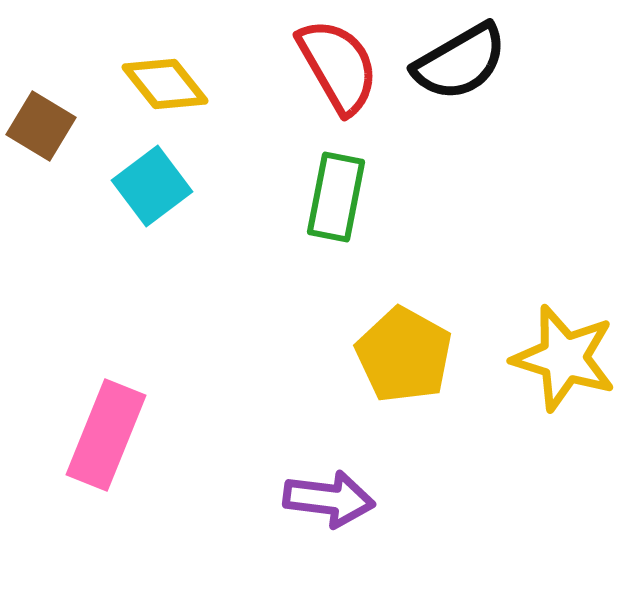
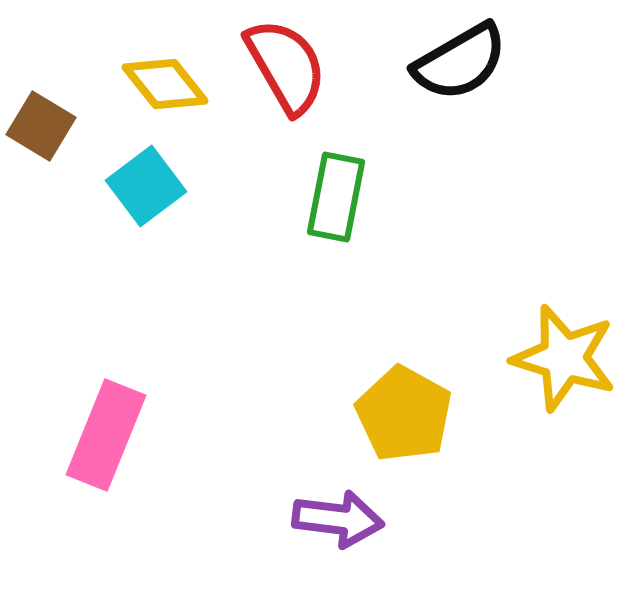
red semicircle: moved 52 px left
cyan square: moved 6 px left
yellow pentagon: moved 59 px down
purple arrow: moved 9 px right, 20 px down
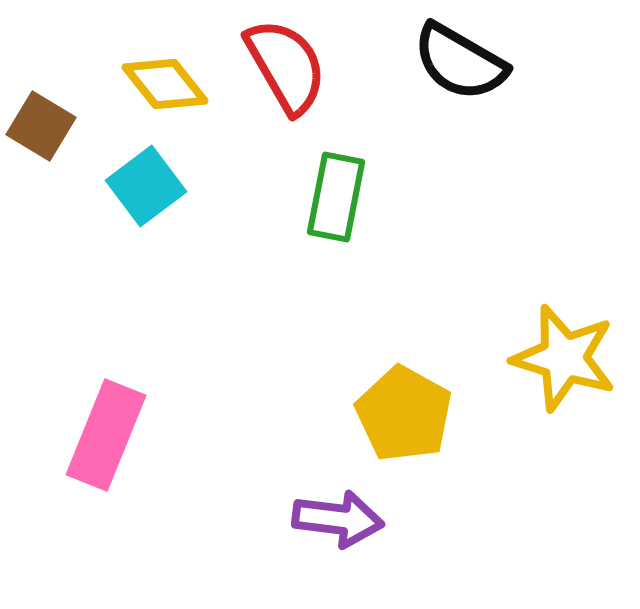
black semicircle: rotated 60 degrees clockwise
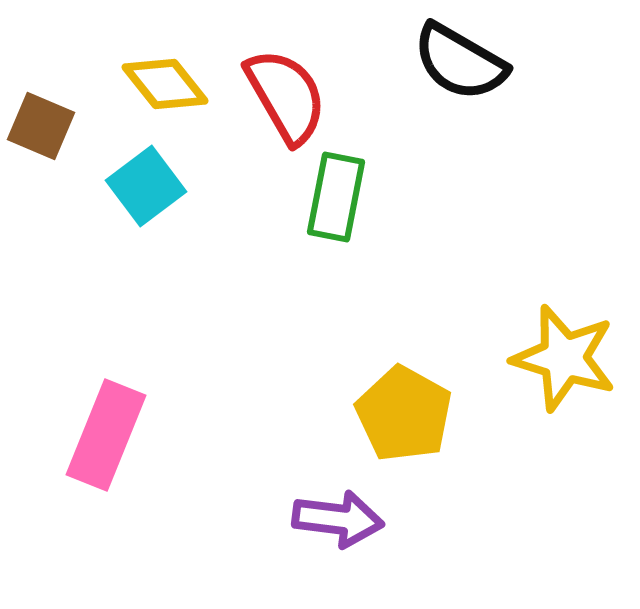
red semicircle: moved 30 px down
brown square: rotated 8 degrees counterclockwise
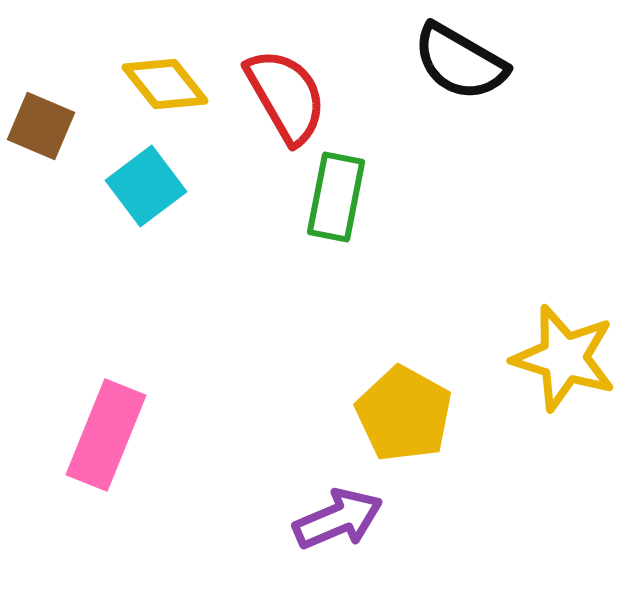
purple arrow: rotated 30 degrees counterclockwise
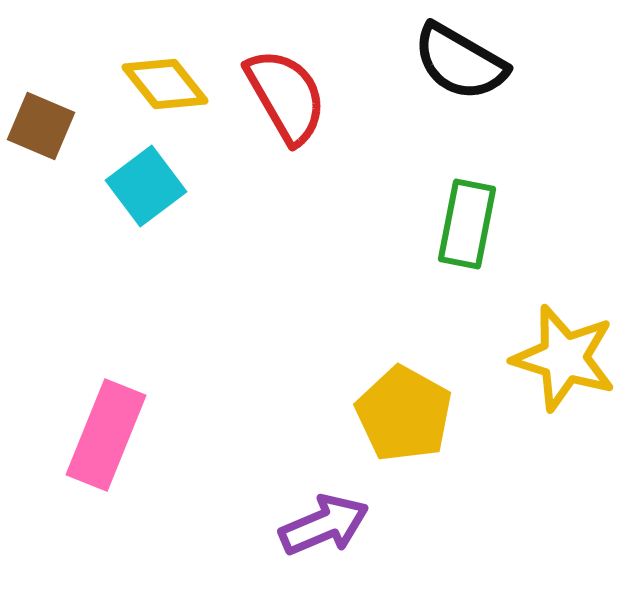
green rectangle: moved 131 px right, 27 px down
purple arrow: moved 14 px left, 6 px down
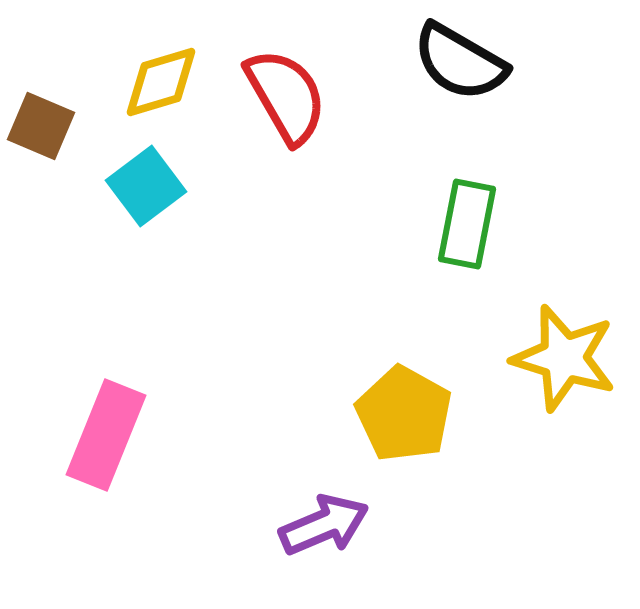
yellow diamond: moved 4 px left, 2 px up; rotated 68 degrees counterclockwise
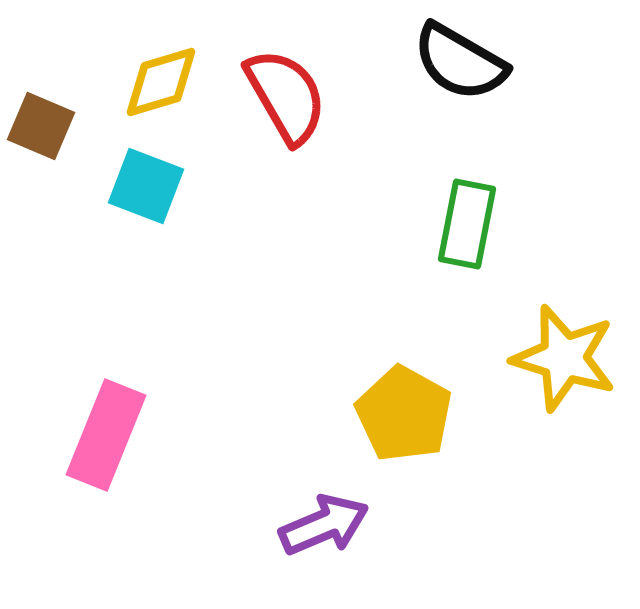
cyan square: rotated 32 degrees counterclockwise
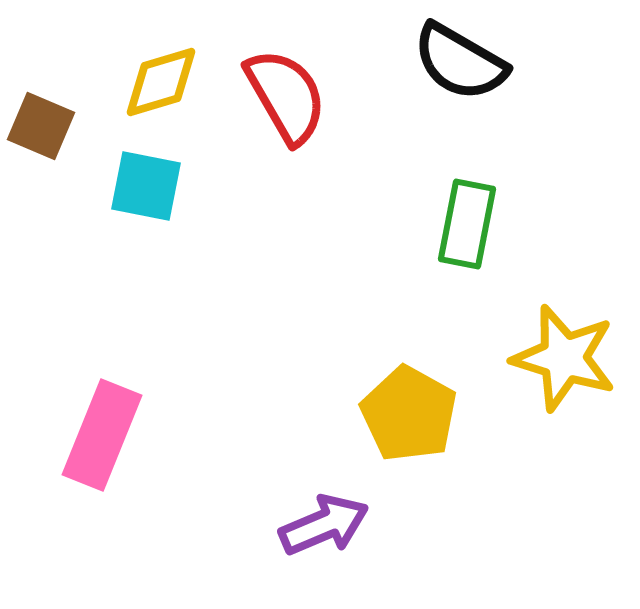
cyan square: rotated 10 degrees counterclockwise
yellow pentagon: moved 5 px right
pink rectangle: moved 4 px left
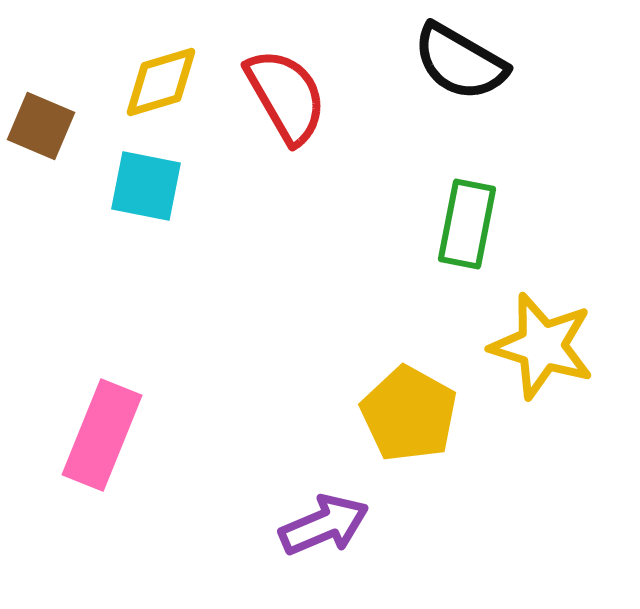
yellow star: moved 22 px left, 12 px up
